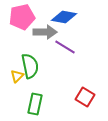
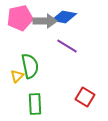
pink pentagon: moved 2 px left, 1 px down
gray arrow: moved 11 px up
purple line: moved 2 px right, 1 px up
green rectangle: rotated 15 degrees counterclockwise
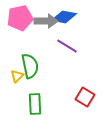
gray arrow: moved 1 px right
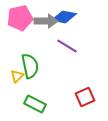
red square: rotated 36 degrees clockwise
green rectangle: rotated 60 degrees counterclockwise
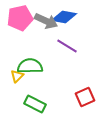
gray arrow: rotated 25 degrees clockwise
green semicircle: rotated 80 degrees counterclockwise
